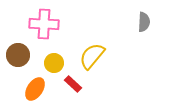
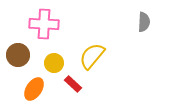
orange ellipse: moved 1 px left
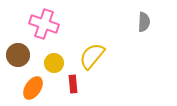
pink cross: rotated 16 degrees clockwise
red rectangle: rotated 42 degrees clockwise
orange ellipse: moved 1 px left, 1 px up
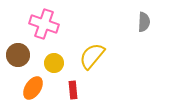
red rectangle: moved 6 px down
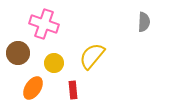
brown circle: moved 2 px up
